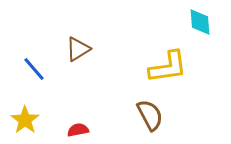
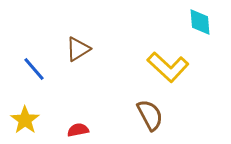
yellow L-shape: rotated 51 degrees clockwise
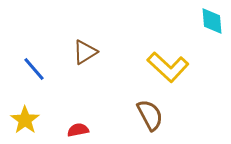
cyan diamond: moved 12 px right, 1 px up
brown triangle: moved 7 px right, 3 px down
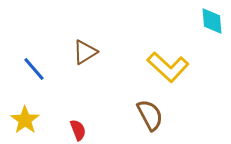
red semicircle: rotated 80 degrees clockwise
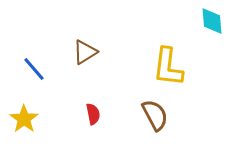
yellow L-shape: rotated 54 degrees clockwise
brown semicircle: moved 5 px right
yellow star: moved 1 px left, 1 px up
red semicircle: moved 15 px right, 16 px up; rotated 10 degrees clockwise
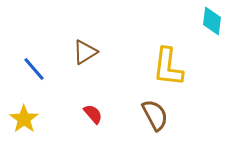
cyan diamond: rotated 12 degrees clockwise
red semicircle: rotated 30 degrees counterclockwise
